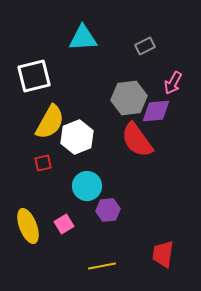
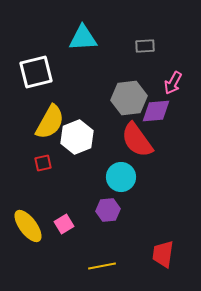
gray rectangle: rotated 24 degrees clockwise
white square: moved 2 px right, 4 px up
cyan circle: moved 34 px right, 9 px up
yellow ellipse: rotated 16 degrees counterclockwise
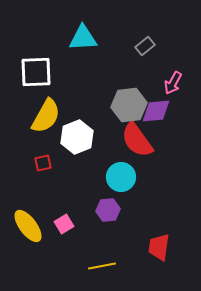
gray rectangle: rotated 36 degrees counterclockwise
white square: rotated 12 degrees clockwise
gray hexagon: moved 7 px down
yellow semicircle: moved 4 px left, 6 px up
red trapezoid: moved 4 px left, 7 px up
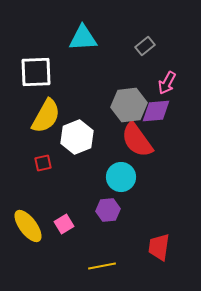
pink arrow: moved 6 px left
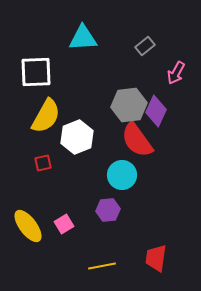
pink arrow: moved 9 px right, 10 px up
purple diamond: rotated 60 degrees counterclockwise
cyan circle: moved 1 px right, 2 px up
red trapezoid: moved 3 px left, 11 px down
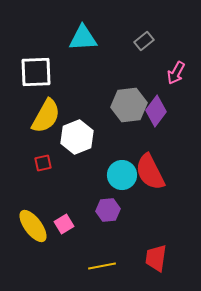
gray rectangle: moved 1 px left, 5 px up
purple diamond: rotated 12 degrees clockwise
red semicircle: moved 13 px right, 32 px down; rotated 9 degrees clockwise
yellow ellipse: moved 5 px right
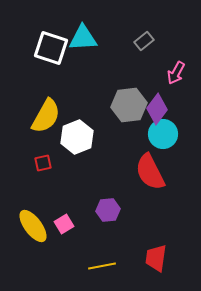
white square: moved 15 px right, 24 px up; rotated 20 degrees clockwise
purple diamond: moved 1 px right, 2 px up
cyan circle: moved 41 px right, 41 px up
